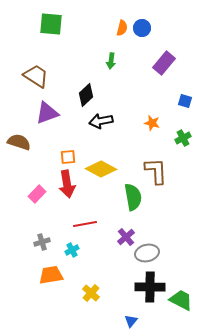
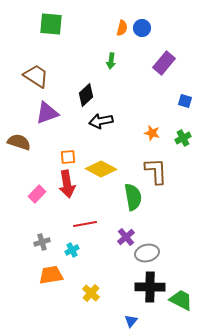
orange star: moved 10 px down
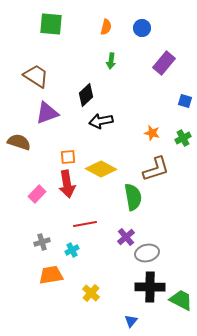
orange semicircle: moved 16 px left, 1 px up
brown L-shape: moved 2 px up; rotated 76 degrees clockwise
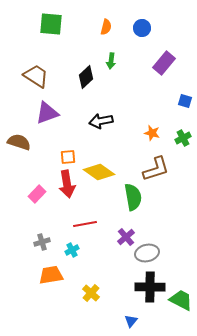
black diamond: moved 18 px up
yellow diamond: moved 2 px left, 3 px down; rotated 8 degrees clockwise
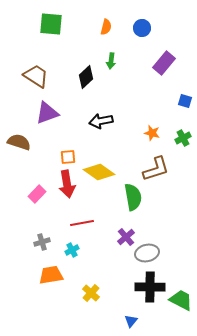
red line: moved 3 px left, 1 px up
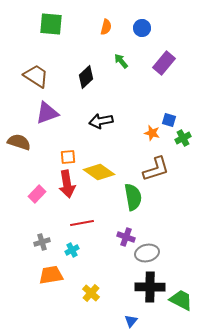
green arrow: moved 10 px right; rotated 133 degrees clockwise
blue square: moved 16 px left, 19 px down
purple cross: rotated 30 degrees counterclockwise
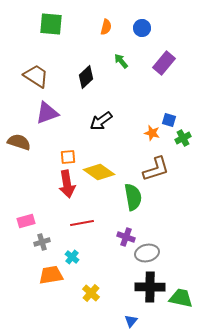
black arrow: rotated 25 degrees counterclockwise
pink rectangle: moved 11 px left, 27 px down; rotated 30 degrees clockwise
cyan cross: moved 7 px down; rotated 24 degrees counterclockwise
green trapezoid: moved 2 px up; rotated 15 degrees counterclockwise
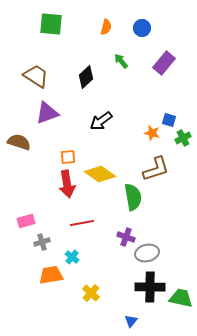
yellow diamond: moved 1 px right, 2 px down
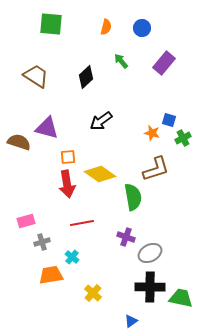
purple triangle: moved 15 px down; rotated 35 degrees clockwise
gray ellipse: moved 3 px right; rotated 15 degrees counterclockwise
yellow cross: moved 2 px right
blue triangle: rotated 16 degrees clockwise
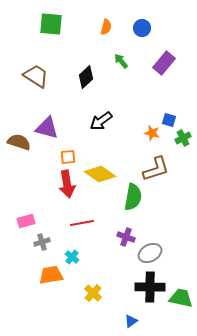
green semicircle: rotated 20 degrees clockwise
